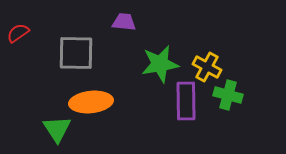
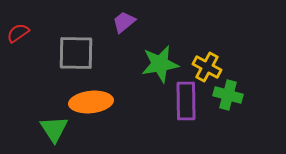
purple trapezoid: rotated 45 degrees counterclockwise
green triangle: moved 3 px left
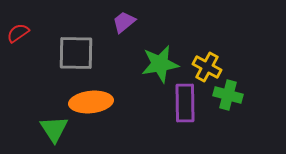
purple rectangle: moved 1 px left, 2 px down
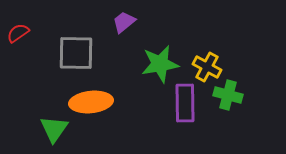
green triangle: rotated 8 degrees clockwise
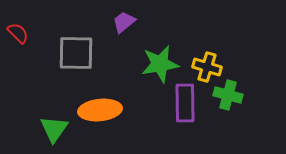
red semicircle: rotated 80 degrees clockwise
yellow cross: rotated 12 degrees counterclockwise
orange ellipse: moved 9 px right, 8 px down
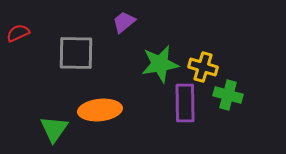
red semicircle: rotated 70 degrees counterclockwise
yellow cross: moved 4 px left
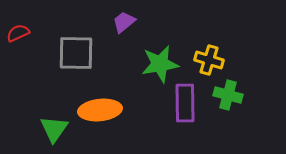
yellow cross: moved 6 px right, 7 px up
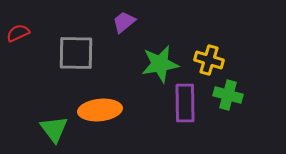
green triangle: rotated 12 degrees counterclockwise
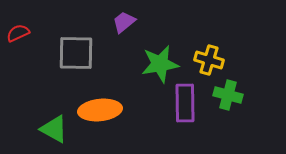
green triangle: rotated 24 degrees counterclockwise
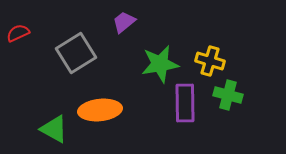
gray square: rotated 33 degrees counterclockwise
yellow cross: moved 1 px right, 1 px down
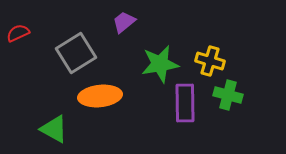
orange ellipse: moved 14 px up
